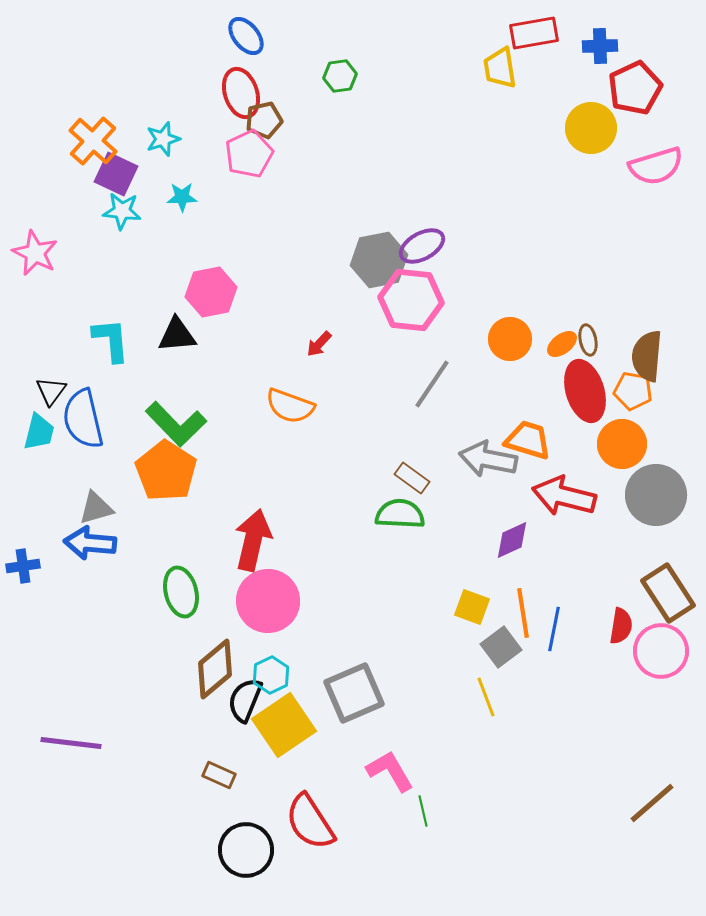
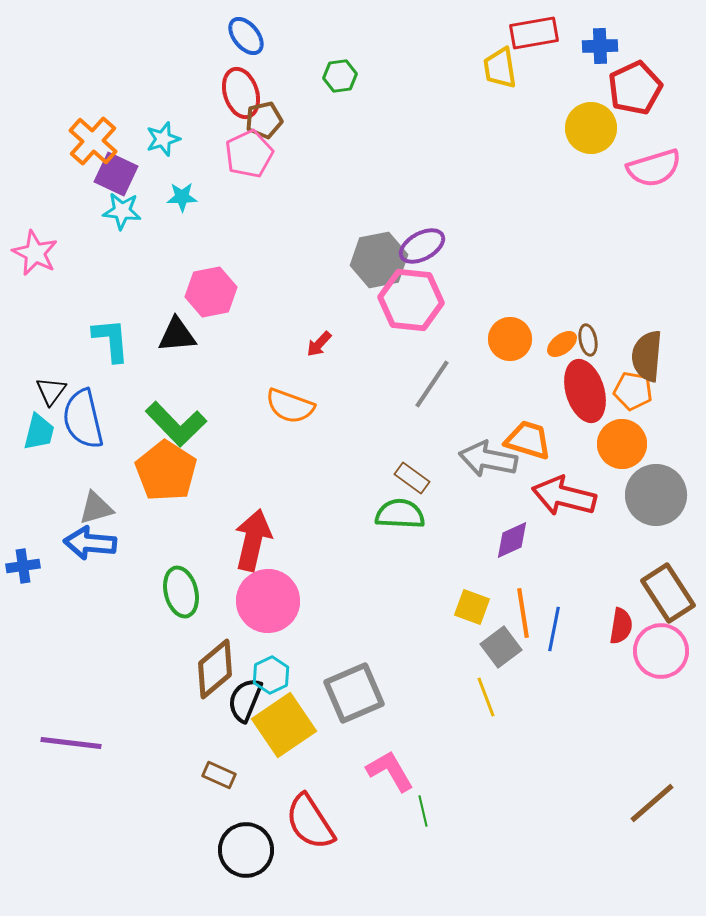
pink semicircle at (656, 166): moved 2 px left, 2 px down
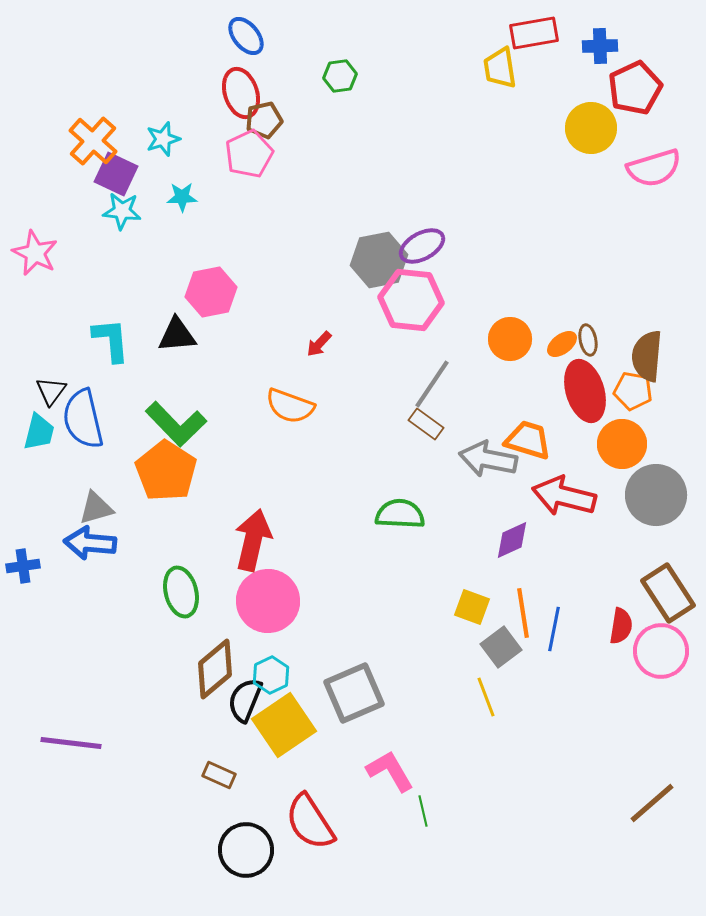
brown rectangle at (412, 478): moved 14 px right, 54 px up
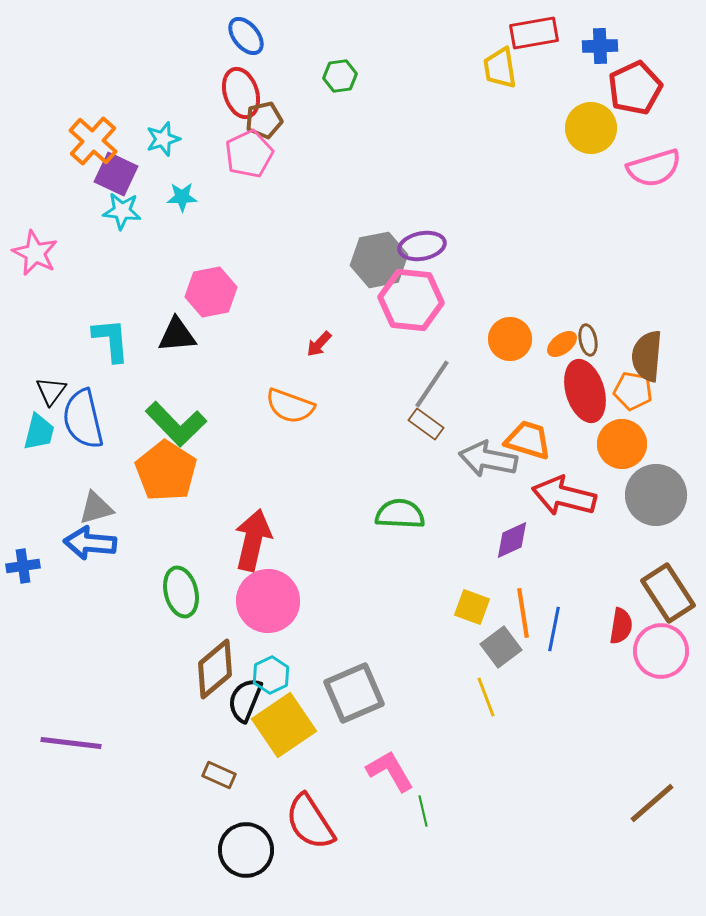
purple ellipse at (422, 246): rotated 18 degrees clockwise
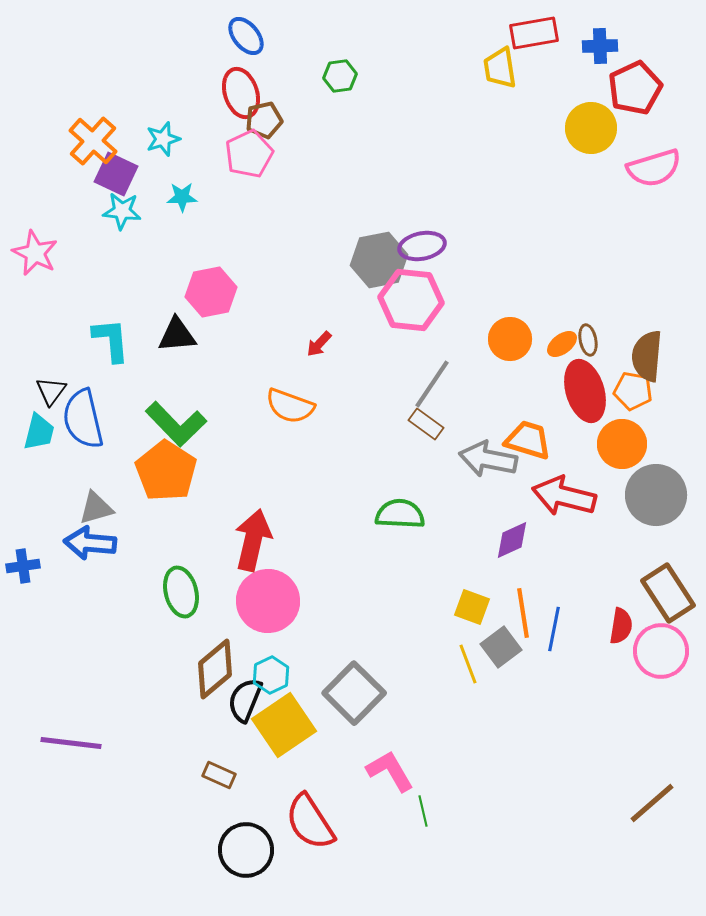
gray square at (354, 693): rotated 22 degrees counterclockwise
yellow line at (486, 697): moved 18 px left, 33 px up
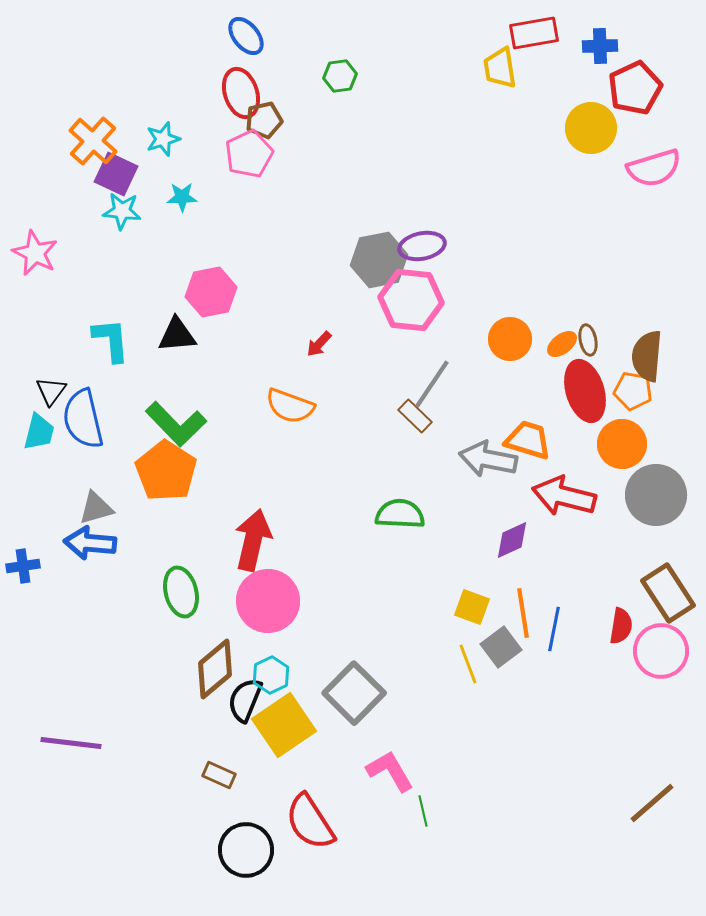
brown rectangle at (426, 424): moved 11 px left, 8 px up; rotated 8 degrees clockwise
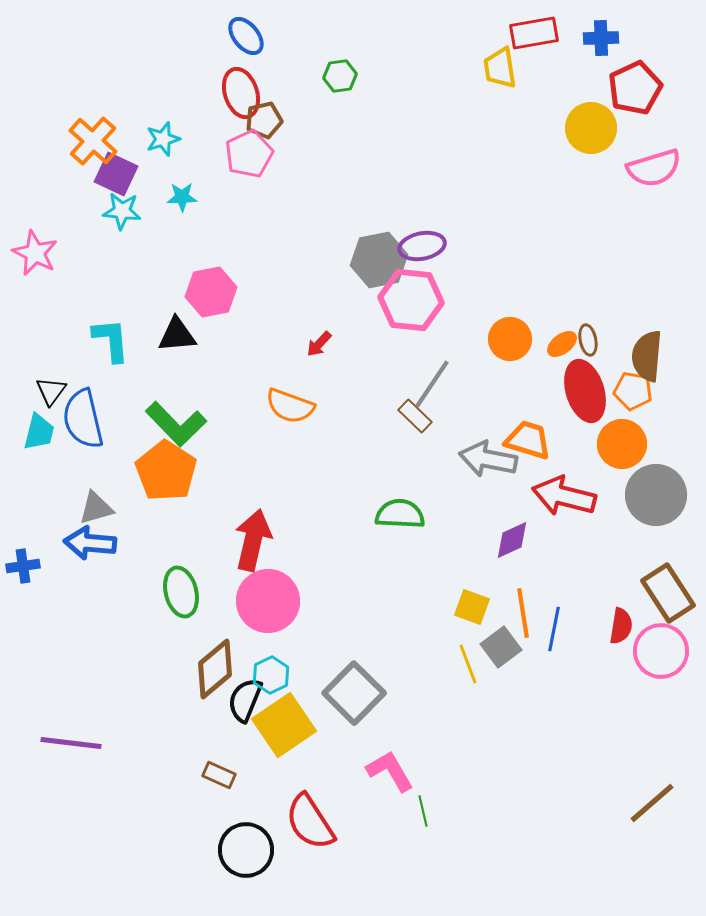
blue cross at (600, 46): moved 1 px right, 8 px up
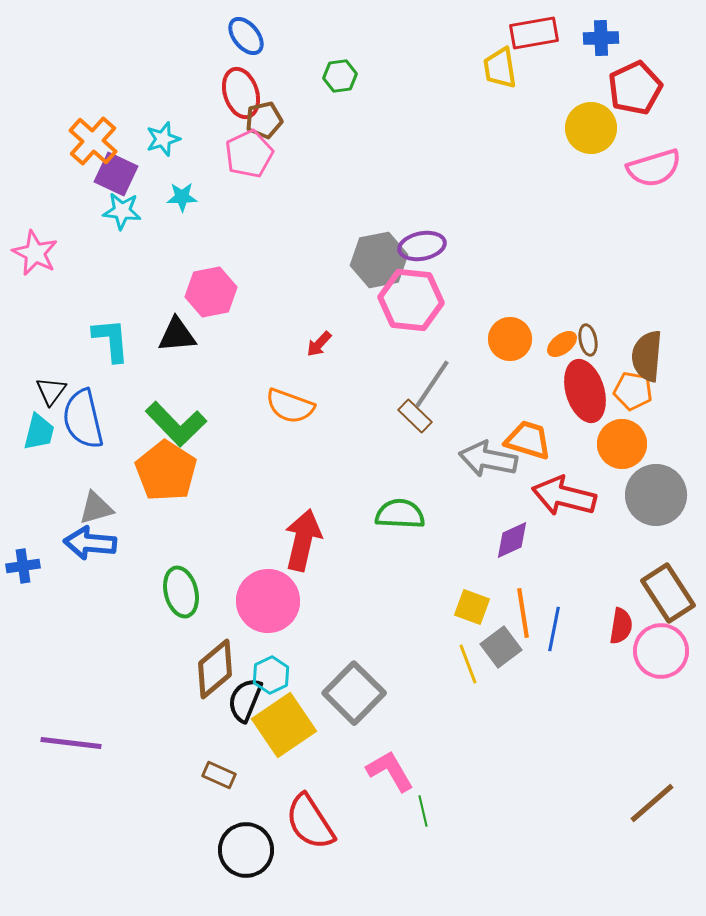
red arrow at (253, 540): moved 50 px right
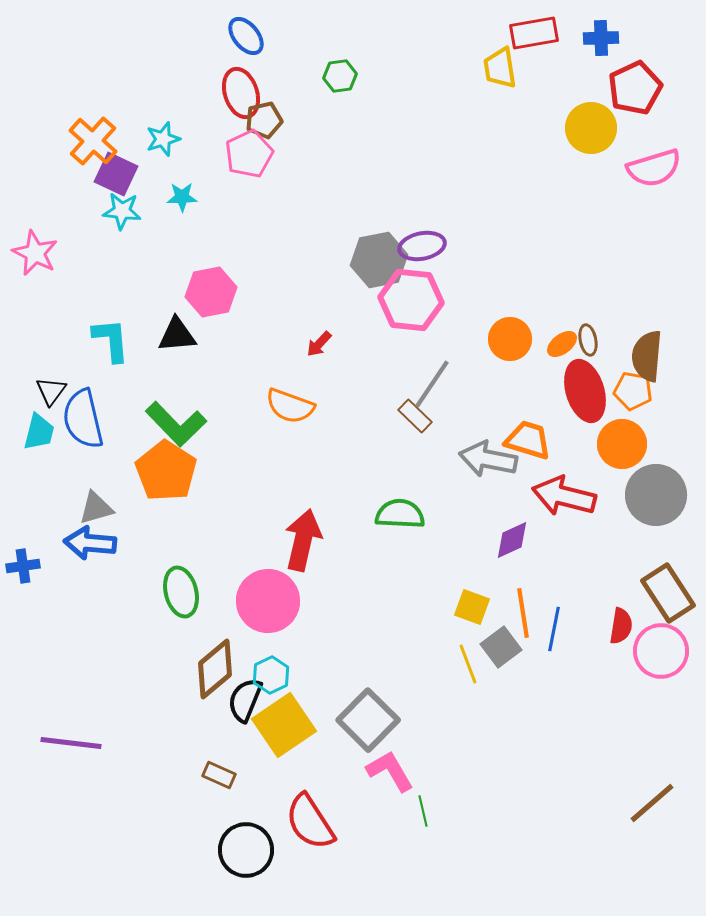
gray square at (354, 693): moved 14 px right, 27 px down
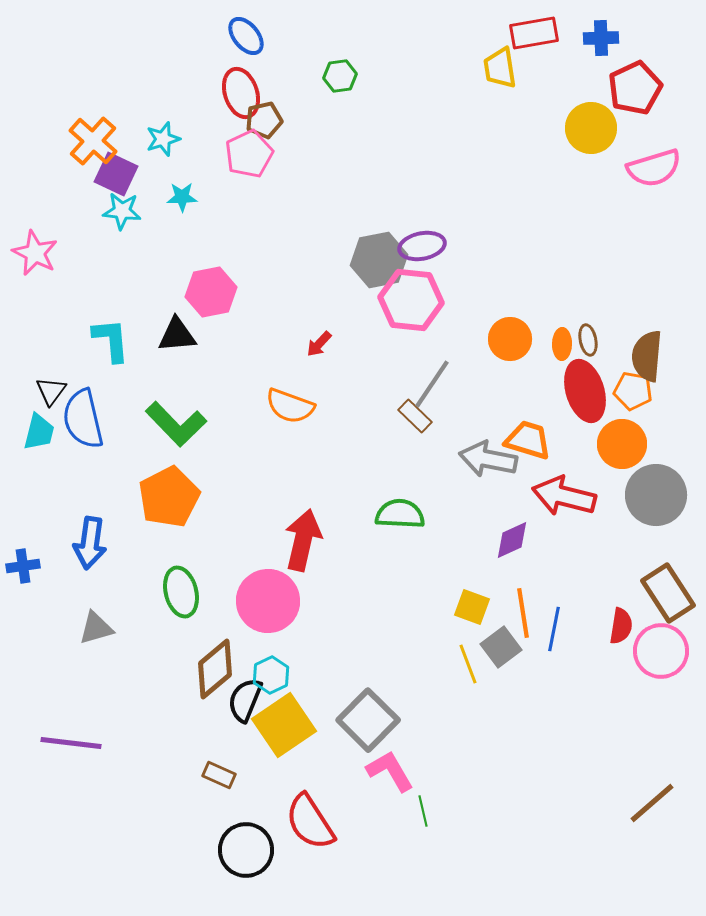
orange ellipse at (562, 344): rotated 52 degrees counterclockwise
orange pentagon at (166, 471): moved 3 px right, 26 px down; rotated 12 degrees clockwise
gray triangle at (96, 508): moved 120 px down
blue arrow at (90, 543): rotated 87 degrees counterclockwise
